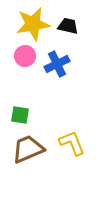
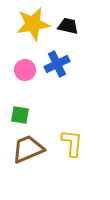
pink circle: moved 14 px down
yellow L-shape: rotated 28 degrees clockwise
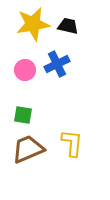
green square: moved 3 px right
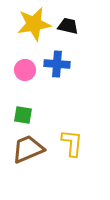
yellow star: moved 1 px right
blue cross: rotated 30 degrees clockwise
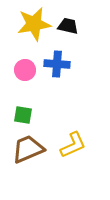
yellow L-shape: moved 1 px right, 2 px down; rotated 60 degrees clockwise
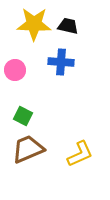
yellow star: rotated 12 degrees clockwise
blue cross: moved 4 px right, 2 px up
pink circle: moved 10 px left
green square: moved 1 px down; rotated 18 degrees clockwise
yellow L-shape: moved 7 px right, 9 px down
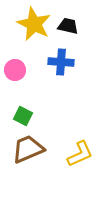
yellow star: rotated 24 degrees clockwise
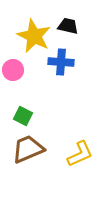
yellow star: moved 12 px down
pink circle: moved 2 px left
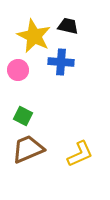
pink circle: moved 5 px right
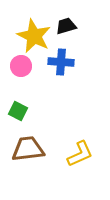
black trapezoid: moved 2 px left; rotated 30 degrees counterclockwise
pink circle: moved 3 px right, 4 px up
green square: moved 5 px left, 5 px up
brown trapezoid: rotated 16 degrees clockwise
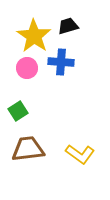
black trapezoid: moved 2 px right
yellow star: rotated 8 degrees clockwise
pink circle: moved 6 px right, 2 px down
green square: rotated 30 degrees clockwise
yellow L-shape: rotated 60 degrees clockwise
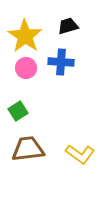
yellow star: moved 9 px left
pink circle: moved 1 px left
